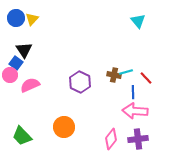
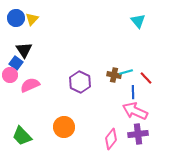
pink arrow: rotated 20 degrees clockwise
purple cross: moved 5 px up
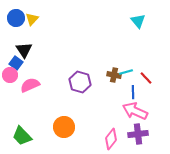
purple hexagon: rotated 10 degrees counterclockwise
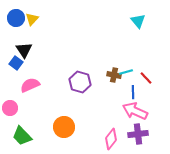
pink circle: moved 33 px down
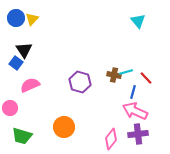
blue line: rotated 16 degrees clockwise
green trapezoid: rotated 30 degrees counterclockwise
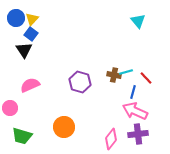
blue square: moved 15 px right, 29 px up
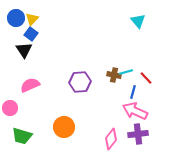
purple hexagon: rotated 20 degrees counterclockwise
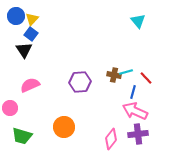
blue circle: moved 2 px up
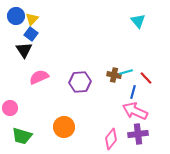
pink semicircle: moved 9 px right, 8 px up
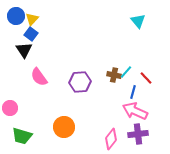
cyan line: rotated 32 degrees counterclockwise
pink semicircle: rotated 102 degrees counterclockwise
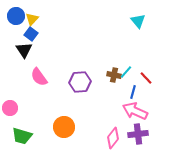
pink diamond: moved 2 px right, 1 px up
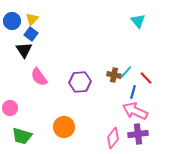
blue circle: moved 4 px left, 5 px down
